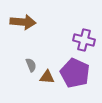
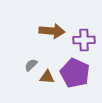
brown arrow: moved 29 px right, 9 px down
purple cross: rotated 15 degrees counterclockwise
gray semicircle: rotated 112 degrees counterclockwise
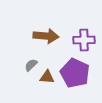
brown arrow: moved 6 px left, 5 px down
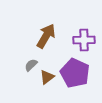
brown arrow: rotated 65 degrees counterclockwise
brown triangle: rotated 42 degrees counterclockwise
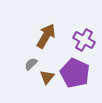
purple cross: rotated 30 degrees clockwise
gray semicircle: moved 1 px up
brown triangle: rotated 14 degrees counterclockwise
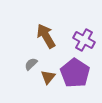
brown arrow: rotated 60 degrees counterclockwise
purple pentagon: rotated 8 degrees clockwise
brown triangle: moved 1 px right
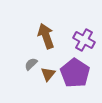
brown arrow: rotated 10 degrees clockwise
brown triangle: moved 3 px up
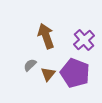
purple cross: rotated 20 degrees clockwise
gray semicircle: moved 1 px left, 1 px down
purple pentagon: rotated 12 degrees counterclockwise
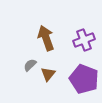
brown arrow: moved 2 px down
purple cross: rotated 20 degrees clockwise
purple pentagon: moved 9 px right, 6 px down
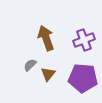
purple pentagon: moved 1 px left, 1 px up; rotated 16 degrees counterclockwise
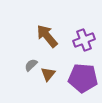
brown arrow: moved 1 px right, 2 px up; rotated 20 degrees counterclockwise
gray semicircle: moved 1 px right
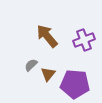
purple pentagon: moved 8 px left, 6 px down
